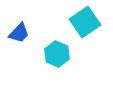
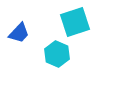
cyan square: moved 10 px left; rotated 16 degrees clockwise
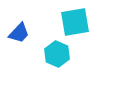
cyan square: rotated 8 degrees clockwise
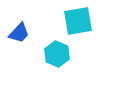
cyan square: moved 3 px right, 1 px up
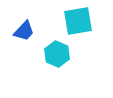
blue trapezoid: moved 5 px right, 2 px up
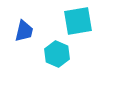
blue trapezoid: rotated 30 degrees counterclockwise
